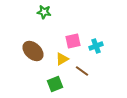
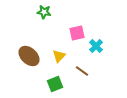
pink square: moved 4 px right, 8 px up
cyan cross: rotated 24 degrees counterclockwise
brown ellipse: moved 4 px left, 5 px down
yellow triangle: moved 3 px left, 3 px up; rotated 16 degrees counterclockwise
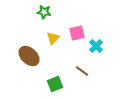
yellow triangle: moved 6 px left, 18 px up
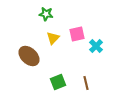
green star: moved 2 px right, 2 px down
pink square: moved 1 px down
brown line: moved 4 px right, 12 px down; rotated 40 degrees clockwise
green square: moved 3 px right, 2 px up
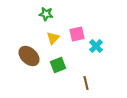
green square: moved 17 px up
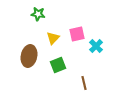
green star: moved 8 px left
brown ellipse: rotated 60 degrees clockwise
brown line: moved 2 px left
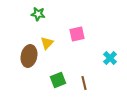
yellow triangle: moved 6 px left, 5 px down
cyan cross: moved 14 px right, 12 px down
green square: moved 15 px down
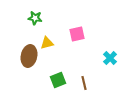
green star: moved 3 px left, 4 px down
yellow triangle: rotated 32 degrees clockwise
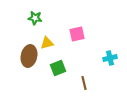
cyan cross: rotated 32 degrees clockwise
green square: moved 12 px up
